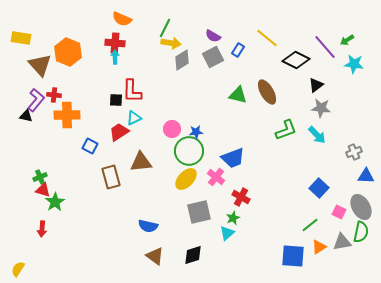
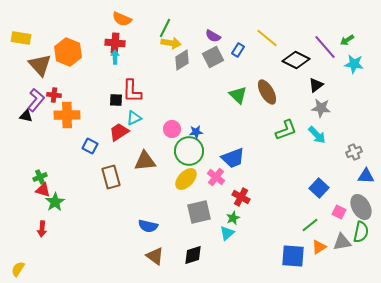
green triangle at (238, 95): rotated 30 degrees clockwise
brown triangle at (141, 162): moved 4 px right, 1 px up
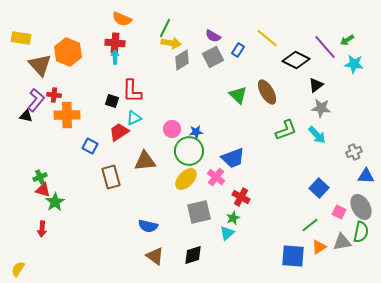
black square at (116, 100): moved 4 px left, 1 px down; rotated 16 degrees clockwise
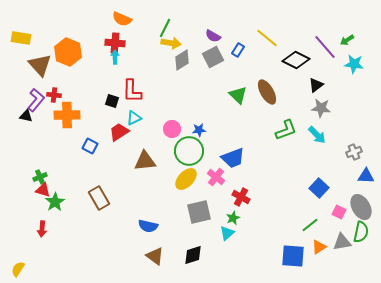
blue star at (196, 132): moved 3 px right, 2 px up
brown rectangle at (111, 177): moved 12 px left, 21 px down; rotated 15 degrees counterclockwise
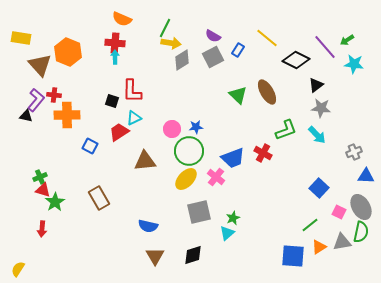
blue star at (199, 130): moved 3 px left, 3 px up
red cross at (241, 197): moved 22 px right, 44 px up
brown triangle at (155, 256): rotated 24 degrees clockwise
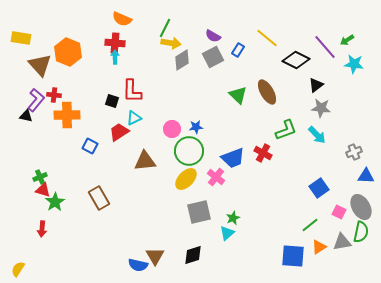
blue square at (319, 188): rotated 12 degrees clockwise
blue semicircle at (148, 226): moved 10 px left, 39 px down
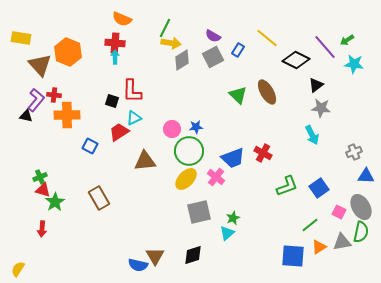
green L-shape at (286, 130): moved 1 px right, 56 px down
cyan arrow at (317, 135): moved 5 px left; rotated 18 degrees clockwise
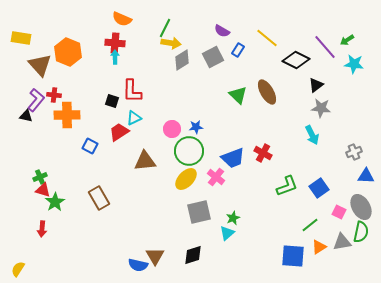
purple semicircle at (213, 36): moved 9 px right, 5 px up
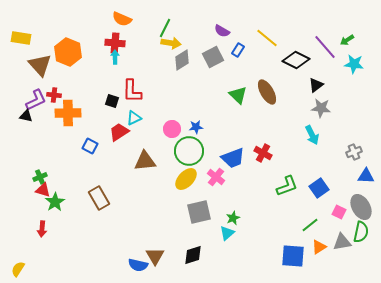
purple L-shape at (36, 100): rotated 25 degrees clockwise
orange cross at (67, 115): moved 1 px right, 2 px up
